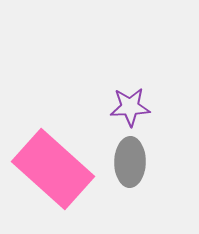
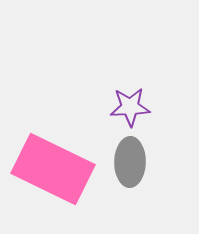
pink rectangle: rotated 16 degrees counterclockwise
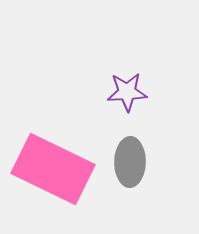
purple star: moved 3 px left, 15 px up
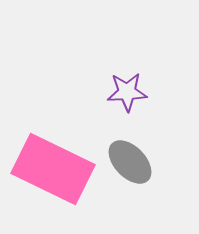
gray ellipse: rotated 45 degrees counterclockwise
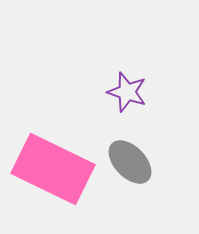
purple star: rotated 21 degrees clockwise
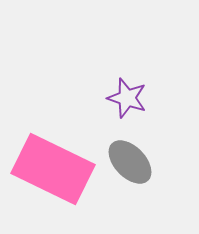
purple star: moved 6 px down
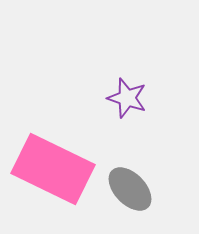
gray ellipse: moved 27 px down
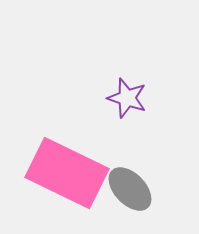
pink rectangle: moved 14 px right, 4 px down
